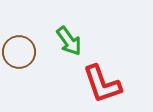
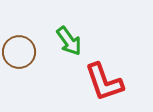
red L-shape: moved 2 px right, 2 px up
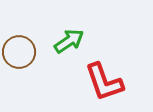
green arrow: rotated 88 degrees counterclockwise
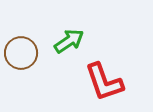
brown circle: moved 2 px right, 1 px down
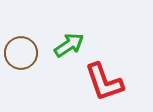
green arrow: moved 4 px down
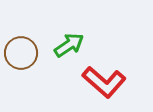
red L-shape: rotated 30 degrees counterclockwise
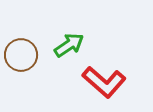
brown circle: moved 2 px down
